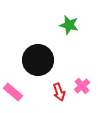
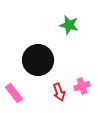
pink cross: rotated 21 degrees clockwise
pink rectangle: moved 1 px right, 1 px down; rotated 12 degrees clockwise
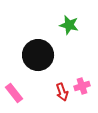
black circle: moved 5 px up
red arrow: moved 3 px right
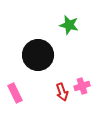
pink rectangle: moved 1 px right; rotated 12 degrees clockwise
